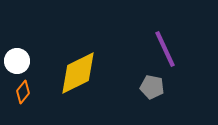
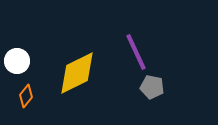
purple line: moved 29 px left, 3 px down
yellow diamond: moved 1 px left
orange diamond: moved 3 px right, 4 px down
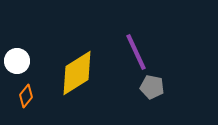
yellow diamond: rotated 6 degrees counterclockwise
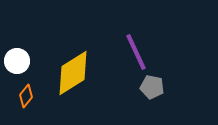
yellow diamond: moved 4 px left
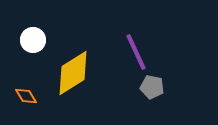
white circle: moved 16 px right, 21 px up
orange diamond: rotated 70 degrees counterclockwise
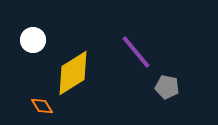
purple line: rotated 15 degrees counterclockwise
gray pentagon: moved 15 px right
orange diamond: moved 16 px right, 10 px down
